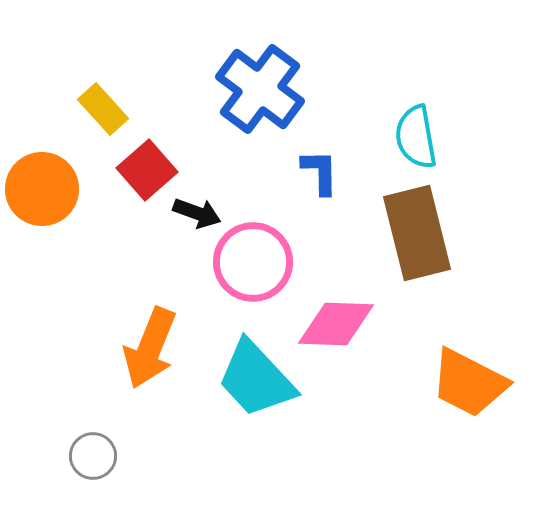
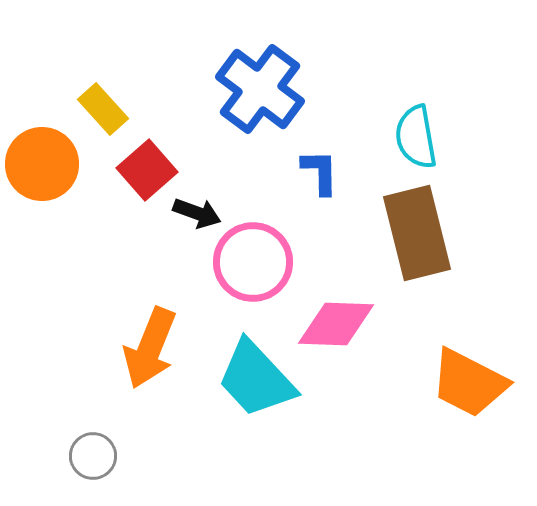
orange circle: moved 25 px up
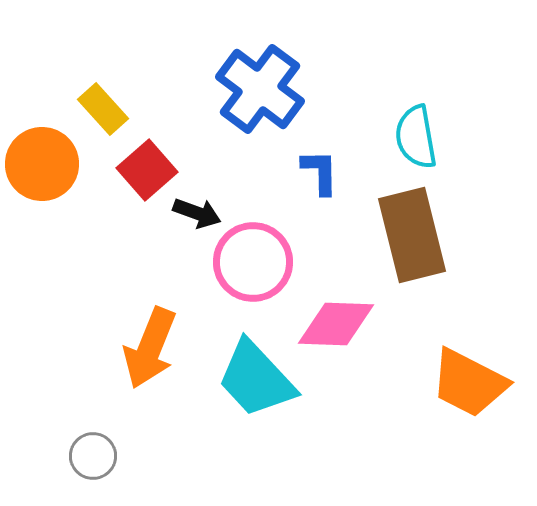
brown rectangle: moved 5 px left, 2 px down
